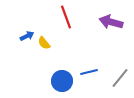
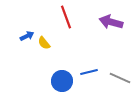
gray line: rotated 75 degrees clockwise
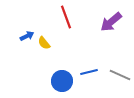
purple arrow: rotated 55 degrees counterclockwise
gray line: moved 3 px up
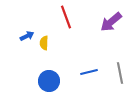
yellow semicircle: rotated 40 degrees clockwise
gray line: moved 2 px up; rotated 55 degrees clockwise
blue circle: moved 13 px left
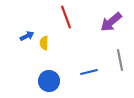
gray line: moved 13 px up
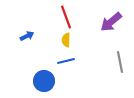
yellow semicircle: moved 22 px right, 3 px up
gray line: moved 2 px down
blue line: moved 23 px left, 11 px up
blue circle: moved 5 px left
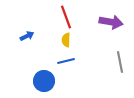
purple arrow: rotated 130 degrees counterclockwise
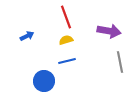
purple arrow: moved 2 px left, 9 px down
yellow semicircle: rotated 72 degrees clockwise
blue line: moved 1 px right
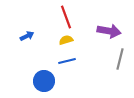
gray line: moved 3 px up; rotated 25 degrees clockwise
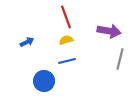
blue arrow: moved 6 px down
